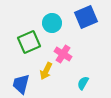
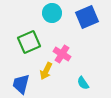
blue square: moved 1 px right
cyan circle: moved 10 px up
pink cross: moved 1 px left
cyan semicircle: rotated 64 degrees counterclockwise
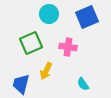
cyan circle: moved 3 px left, 1 px down
green square: moved 2 px right, 1 px down
pink cross: moved 6 px right, 7 px up; rotated 24 degrees counterclockwise
cyan semicircle: moved 1 px down
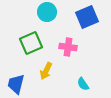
cyan circle: moved 2 px left, 2 px up
blue trapezoid: moved 5 px left
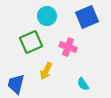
cyan circle: moved 4 px down
green square: moved 1 px up
pink cross: rotated 12 degrees clockwise
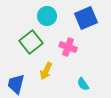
blue square: moved 1 px left, 1 px down
green square: rotated 15 degrees counterclockwise
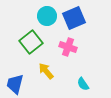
blue square: moved 12 px left
yellow arrow: rotated 114 degrees clockwise
blue trapezoid: moved 1 px left
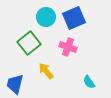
cyan circle: moved 1 px left, 1 px down
green square: moved 2 px left, 1 px down
cyan semicircle: moved 6 px right, 2 px up
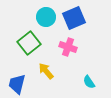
blue trapezoid: moved 2 px right
